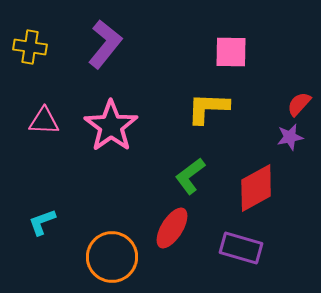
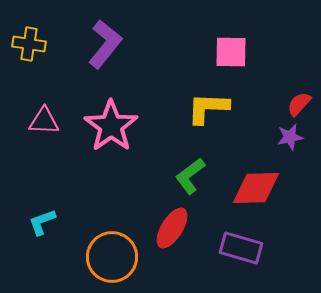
yellow cross: moved 1 px left, 3 px up
red diamond: rotated 27 degrees clockwise
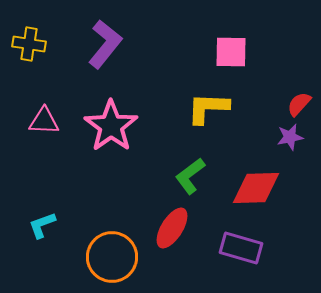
cyan L-shape: moved 3 px down
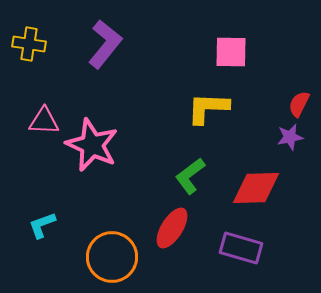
red semicircle: rotated 16 degrees counterclockwise
pink star: moved 19 px left, 19 px down; rotated 12 degrees counterclockwise
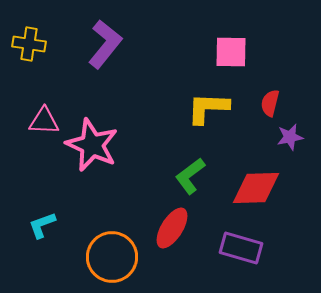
red semicircle: moved 29 px left, 1 px up; rotated 12 degrees counterclockwise
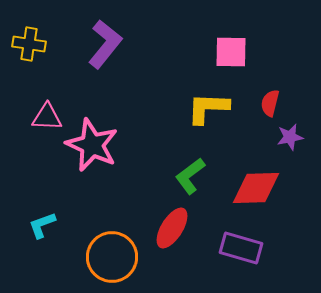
pink triangle: moved 3 px right, 4 px up
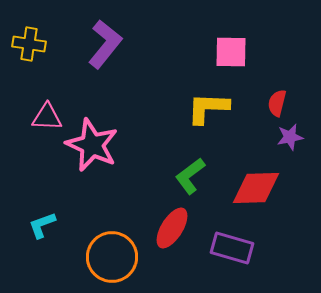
red semicircle: moved 7 px right
purple rectangle: moved 9 px left
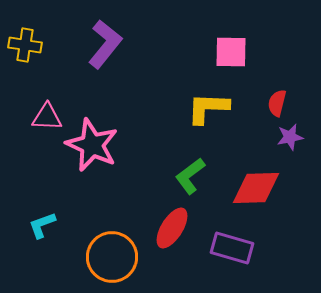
yellow cross: moved 4 px left, 1 px down
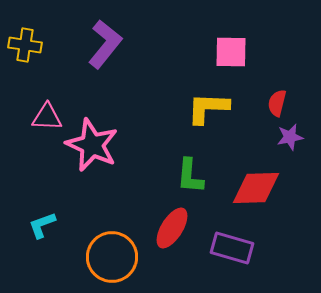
green L-shape: rotated 48 degrees counterclockwise
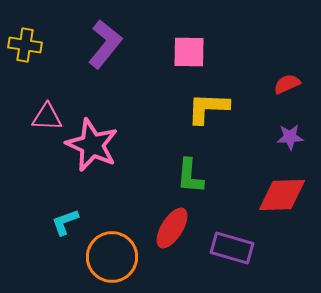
pink square: moved 42 px left
red semicircle: moved 10 px right, 19 px up; rotated 52 degrees clockwise
purple star: rotated 8 degrees clockwise
red diamond: moved 26 px right, 7 px down
cyan L-shape: moved 23 px right, 3 px up
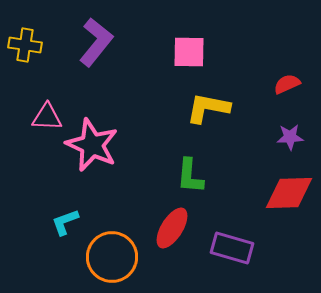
purple L-shape: moved 9 px left, 2 px up
yellow L-shape: rotated 9 degrees clockwise
red diamond: moved 7 px right, 2 px up
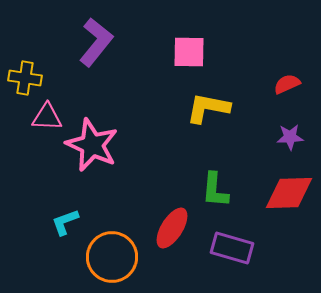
yellow cross: moved 33 px down
green L-shape: moved 25 px right, 14 px down
